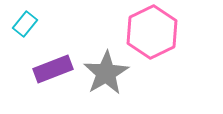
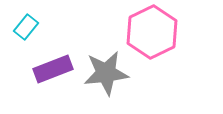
cyan rectangle: moved 1 px right, 3 px down
gray star: rotated 24 degrees clockwise
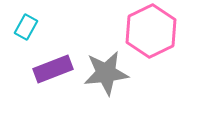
cyan rectangle: rotated 10 degrees counterclockwise
pink hexagon: moved 1 px left, 1 px up
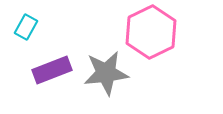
pink hexagon: moved 1 px down
purple rectangle: moved 1 px left, 1 px down
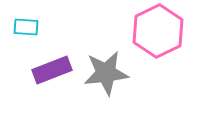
cyan rectangle: rotated 65 degrees clockwise
pink hexagon: moved 7 px right, 1 px up
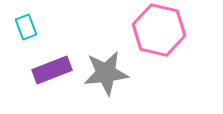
cyan rectangle: rotated 65 degrees clockwise
pink hexagon: moved 1 px right, 1 px up; rotated 21 degrees counterclockwise
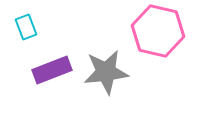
pink hexagon: moved 1 px left, 1 px down
gray star: moved 1 px up
